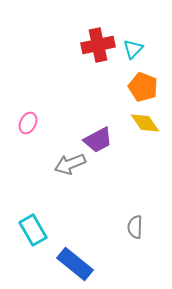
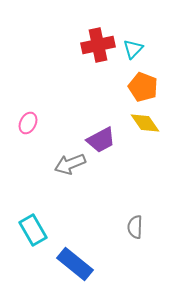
purple trapezoid: moved 3 px right
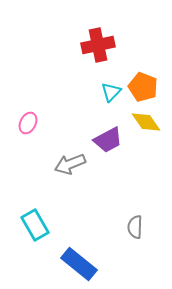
cyan triangle: moved 22 px left, 43 px down
yellow diamond: moved 1 px right, 1 px up
purple trapezoid: moved 7 px right
cyan rectangle: moved 2 px right, 5 px up
blue rectangle: moved 4 px right
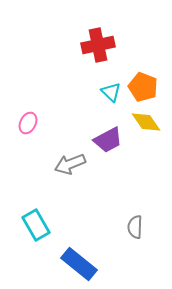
cyan triangle: rotated 30 degrees counterclockwise
cyan rectangle: moved 1 px right
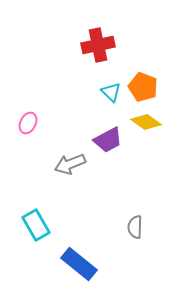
yellow diamond: rotated 20 degrees counterclockwise
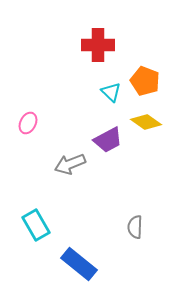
red cross: rotated 12 degrees clockwise
orange pentagon: moved 2 px right, 6 px up
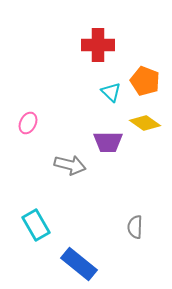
yellow diamond: moved 1 px left, 1 px down
purple trapezoid: moved 2 px down; rotated 28 degrees clockwise
gray arrow: moved 1 px down; rotated 144 degrees counterclockwise
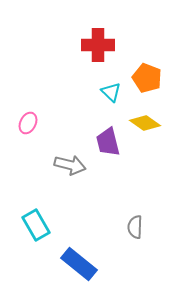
orange pentagon: moved 2 px right, 3 px up
purple trapezoid: rotated 76 degrees clockwise
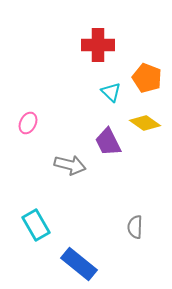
purple trapezoid: rotated 12 degrees counterclockwise
